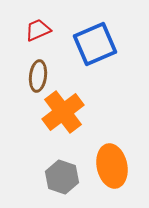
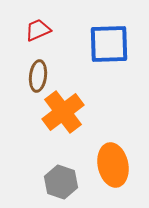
blue square: moved 14 px right; rotated 21 degrees clockwise
orange ellipse: moved 1 px right, 1 px up
gray hexagon: moved 1 px left, 5 px down
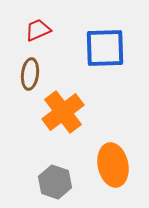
blue square: moved 4 px left, 4 px down
brown ellipse: moved 8 px left, 2 px up
gray hexagon: moved 6 px left
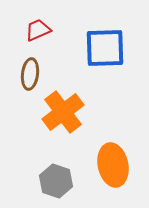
gray hexagon: moved 1 px right, 1 px up
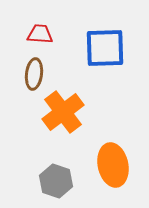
red trapezoid: moved 2 px right, 4 px down; rotated 28 degrees clockwise
brown ellipse: moved 4 px right
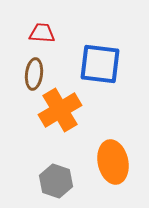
red trapezoid: moved 2 px right, 1 px up
blue square: moved 5 px left, 16 px down; rotated 9 degrees clockwise
orange cross: moved 3 px left, 2 px up; rotated 6 degrees clockwise
orange ellipse: moved 3 px up
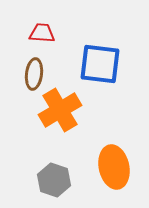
orange ellipse: moved 1 px right, 5 px down
gray hexagon: moved 2 px left, 1 px up
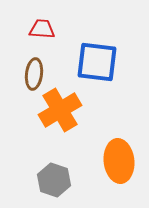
red trapezoid: moved 4 px up
blue square: moved 3 px left, 2 px up
orange ellipse: moved 5 px right, 6 px up; rotated 6 degrees clockwise
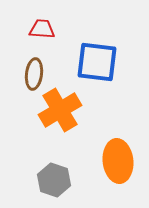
orange ellipse: moved 1 px left
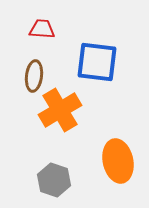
brown ellipse: moved 2 px down
orange ellipse: rotated 6 degrees counterclockwise
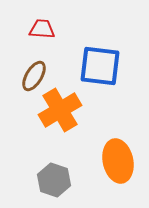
blue square: moved 3 px right, 4 px down
brown ellipse: rotated 24 degrees clockwise
